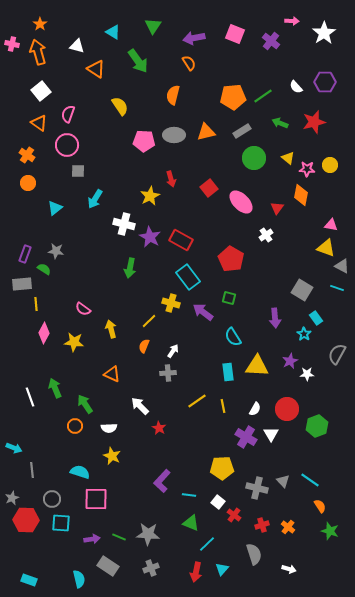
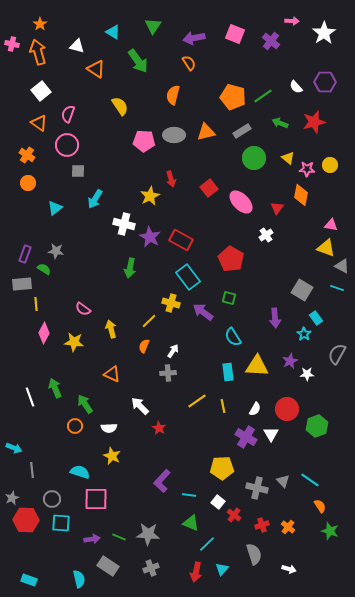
orange pentagon at (233, 97): rotated 20 degrees clockwise
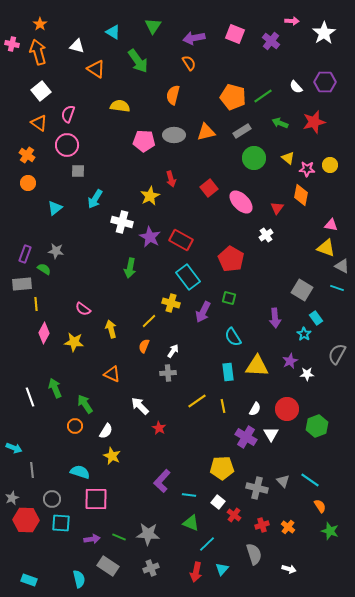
yellow semicircle at (120, 106): rotated 48 degrees counterclockwise
white cross at (124, 224): moved 2 px left, 2 px up
purple arrow at (203, 312): rotated 100 degrees counterclockwise
white semicircle at (109, 428): moved 3 px left, 3 px down; rotated 56 degrees counterclockwise
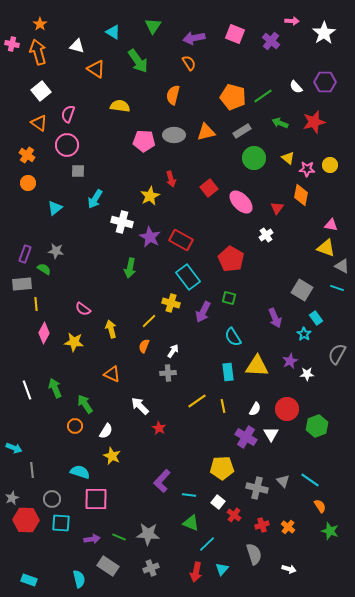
purple arrow at (275, 318): rotated 18 degrees counterclockwise
white line at (30, 397): moved 3 px left, 7 px up
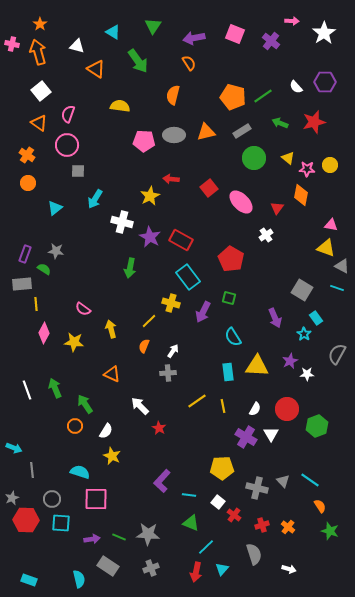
red arrow at (171, 179): rotated 112 degrees clockwise
cyan line at (207, 544): moved 1 px left, 3 px down
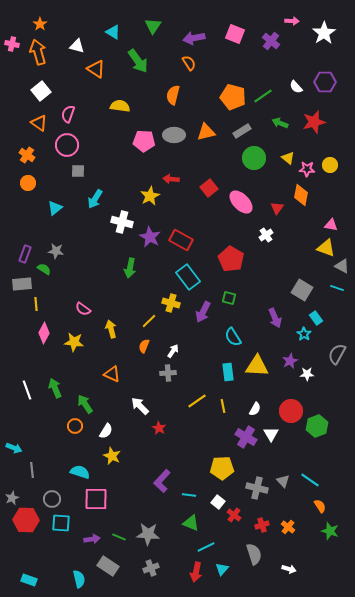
red circle at (287, 409): moved 4 px right, 2 px down
cyan line at (206, 547): rotated 18 degrees clockwise
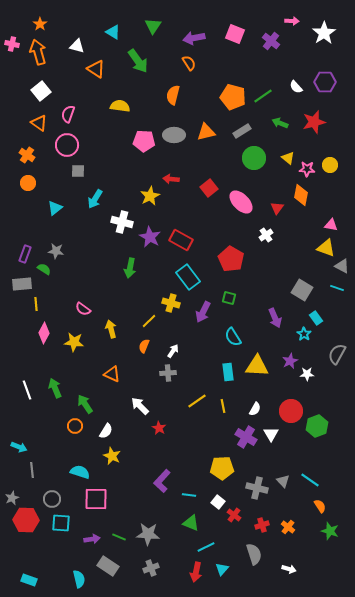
cyan arrow at (14, 448): moved 5 px right, 1 px up
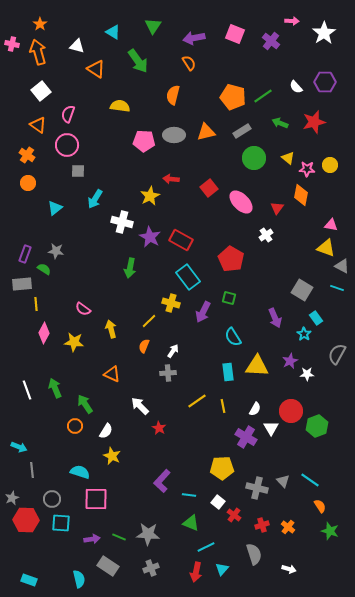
orange triangle at (39, 123): moved 1 px left, 2 px down
white triangle at (271, 434): moved 6 px up
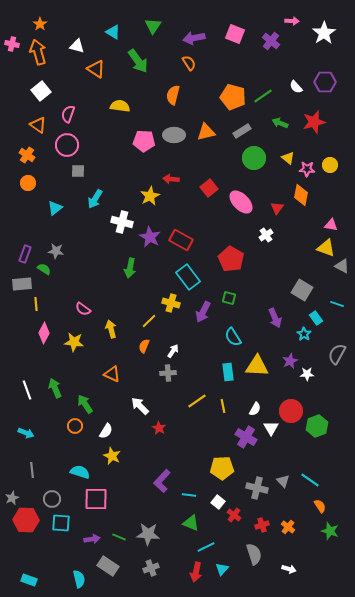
cyan line at (337, 288): moved 16 px down
cyan arrow at (19, 447): moved 7 px right, 14 px up
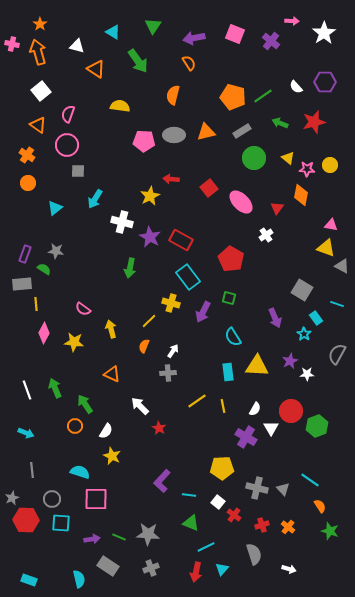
gray triangle at (283, 481): moved 8 px down
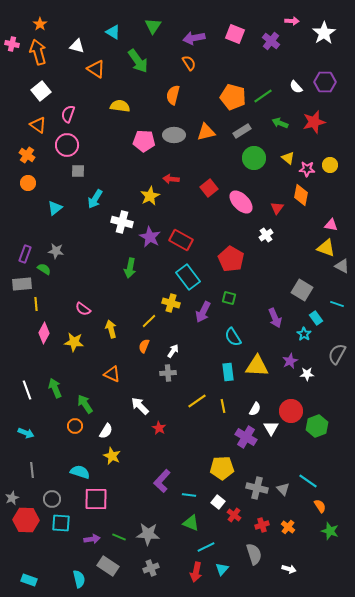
cyan line at (310, 480): moved 2 px left, 1 px down
